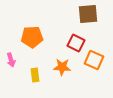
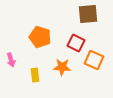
orange pentagon: moved 8 px right; rotated 20 degrees clockwise
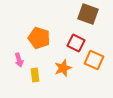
brown square: rotated 25 degrees clockwise
orange pentagon: moved 1 px left, 1 px down
pink arrow: moved 8 px right
orange star: moved 1 px right, 1 px down; rotated 24 degrees counterclockwise
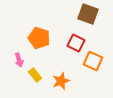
orange square: moved 1 px left, 1 px down
orange star: moved 2 px left, 13 px down
yellow rectangle: rotated 32 degrees counterclockwise
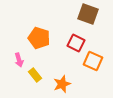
orange star: moved 1 px right, 3 px down
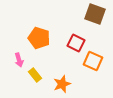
brown square: moved 7 px right
